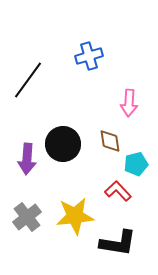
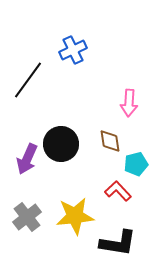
blue cross: moved 16 px left, 6 px up; rotated 8 degrees counterclockwise
black circle: moved 2 px left
purple arrow: rotated 20 degrees clockwise
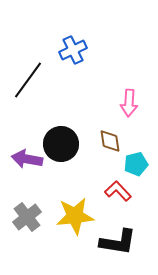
purple arrow: rotated 76 degrees clockwise
black L-shape: moved 1 px up
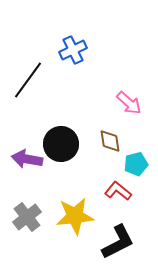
pink arrow: rotated 52 degrees counterclockwise
red L-shape: rotated 8 degrees counterclockwise
black L-shape: rotated 36 degrees counterclockwise
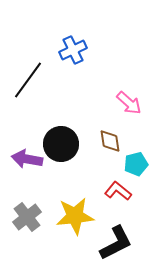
black L-shape: moved 2 px left, 1 px down
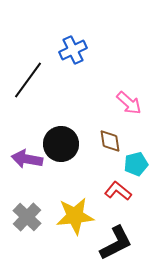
gray cross: rotated 8 degrees counterclockwise
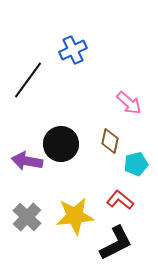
brown diamond: rotated 20 degrees clockwise
purple arrow: moved 2 px down
red L-shape: moved 2 px right, 9 px down
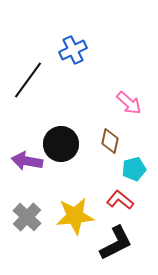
cyan pentagon: moved 2 px left, 5 px down
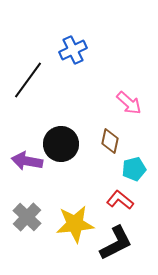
yellow star: moved 8 px down
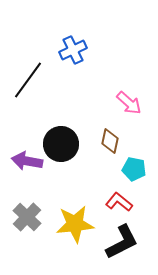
cyan pentagon: rotated 25 degrees clockwise
red L-shape: moved 1 px left, 2 px down
black L-shape: moved 6 px right, 1 px up
